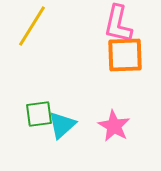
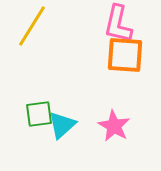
orange square: rotated 6 degrees clockwise
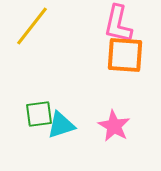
yellow line: rotated 6 degrees clockwise
cyan triangle: moved 1 px left; rotated 24 degrees clockwise
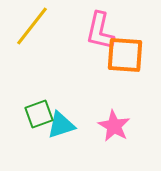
pink L-shape: moved 18 px left, 7 px down
green square: rotated 12 degrees counterclockwise
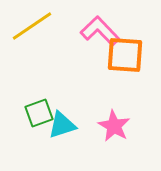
yellow line: rotated 18 degrees clockwise
pink L-shape: rotated 123 degrees clockwise
green square: moved 1 px up
cyan triangle: moved 1 px right
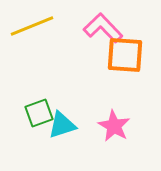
yellow line: rotated 12 degrees clockwise
pink L-shape: moved 3 px right, 3 px up
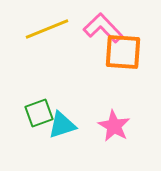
yellow line: moved 15 px right, 3 px down
orange square: moved 2 px left, 3 px up
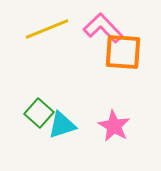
green square: rotated 28 degrees counterclockwise
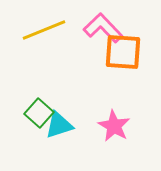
yellow line: moved 3 px left, 1 px down
cyan triangle: moved 3 px left
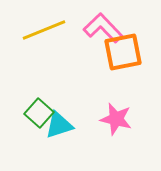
orange square: rotated 15 degrees counterclockwise
pink star: moved 2 px right, 7 px up; rotated 16 degrees counterclockwise
